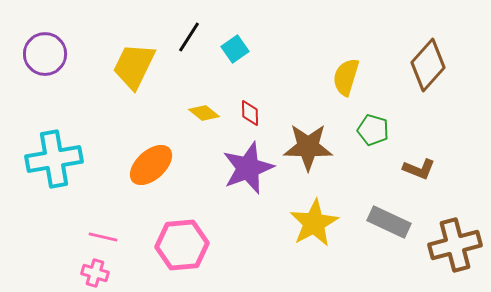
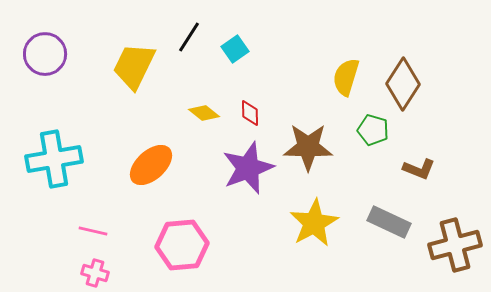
brown diamond: moved 25 px left, 19 px down; rotated 9 degrees counterclockwise
pink line: moved 10 px left, 6 px up
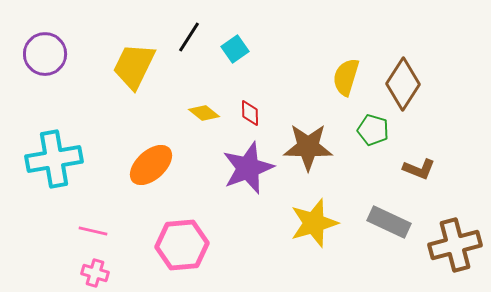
yellow star: rotated 12 degrees clockwise
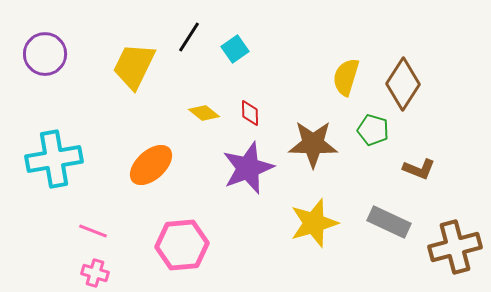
brown star: moved 5 px right, 3 px up
pink line: rotated 8 degrees clockwise
brown cross: moved 2 px down
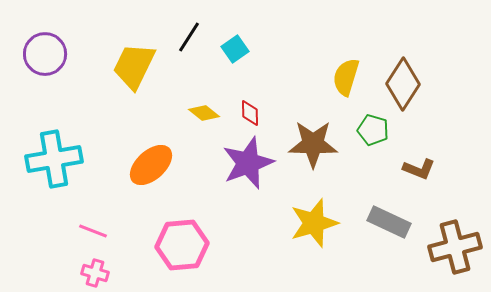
purple star: moved 5 px up
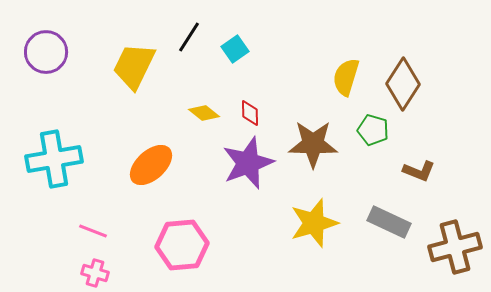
purple circle: moved 1 px right, 2 px up
brown L-shape: moved 2 px down
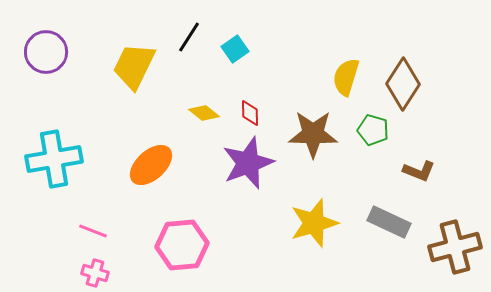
brown star: moved 10 px up
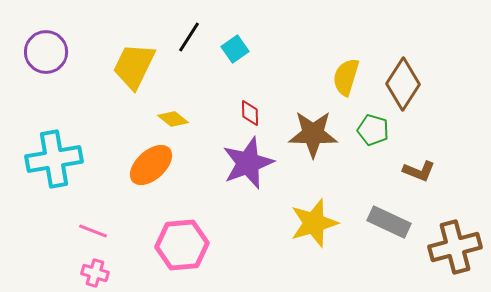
yellow diamond: moved 31 px left, 6 px down
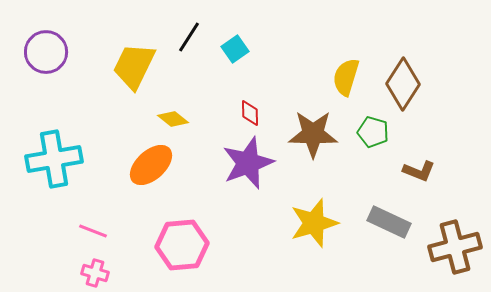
green pentagon: moved 2 px down
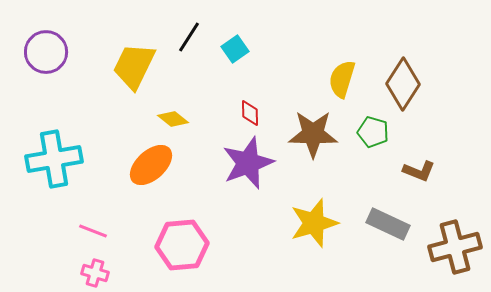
yellow semicircle: moved 4 px left, 2 px down
gray rectangle: moved 1 px left, 2 px down
